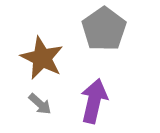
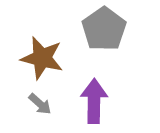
brown star: rotated 12 degrees counterclockwise
purple arrow: rotated 12 degrees counterclockwise
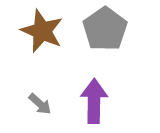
gray pentagon: moved 1 px right
brown star: moved 27 px up; rotated 9 degrees clockwise
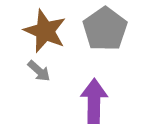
brown star: moved 3 px right
gray arrow: moved 1 px left, 33 px up
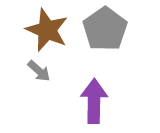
brown star: moved 2 px right, 1 px up
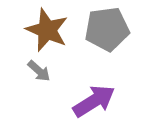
gray pentagon: moved 2 px right; rotated 27 degrees clockwise
purple arrow: rotated 57 degrees clockwise
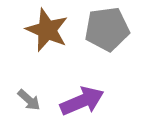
gray arrow: moved 10 px left, 29 px down
purple arrow: moved 12 px left; rotated 9 degrees clockwise
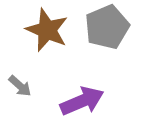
gray pentagon: moved 2 px up; rotated 15 degrees counterclockwise
gray arrow: moved 9 px left, 14 px up
